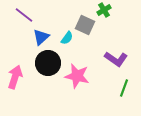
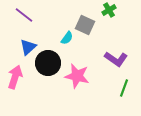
green cross: moved 5 px right
blue triangle: moved 13 px left, 10 px down
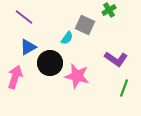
purple line: moved 2 px down
blue triangle: rotated 12 degrees clockwise
black circle: moved 2 px right
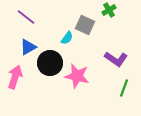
purple line: moved 2 px right
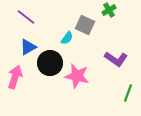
green line: moved 4 px right, 5 px down
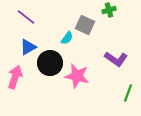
green cross: rotated 16 degrees clockwise
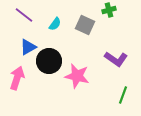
purple line: moved 2 px left, 2 px up
cyan semicircle: moved 12 px left, 14 px up
black circle: moved 1 px left, 2 px up
pink arrow: moved 2 px right, 1 px down
green line: moved 5 px left, 2 px down
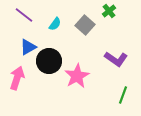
green cross: moved 1 px down; rotated 24 degrees counterclockwise
gray square: rotated 18 degrees clockwise
pink star: rotated 30 degrees clockwise
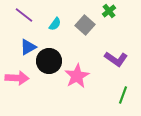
pink arrow: rotated 75 degrees clockwise
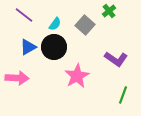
black circle: moved 5 px right, 14 px up
